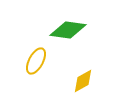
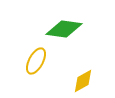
green diamond: moved 4 px left, 1 px up
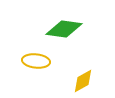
yellow ellipse: rotated 68 degrees clockwise
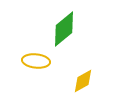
green diamond: rotated 48 degrees counterclockwise
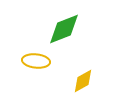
green diamond: rotated 18 degrees clockwise
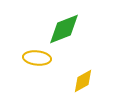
yellow ellipse: moved 1 px right, 3 px up
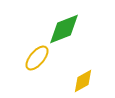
yellow ellipse: rotated 56 degrees counterclockwise
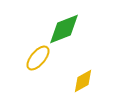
yellow ellipse: moved 1 px right
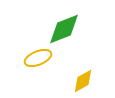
yellow ellipse: rotated 28 degrees clockwise
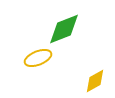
yellow diamond: moved 12 px right
